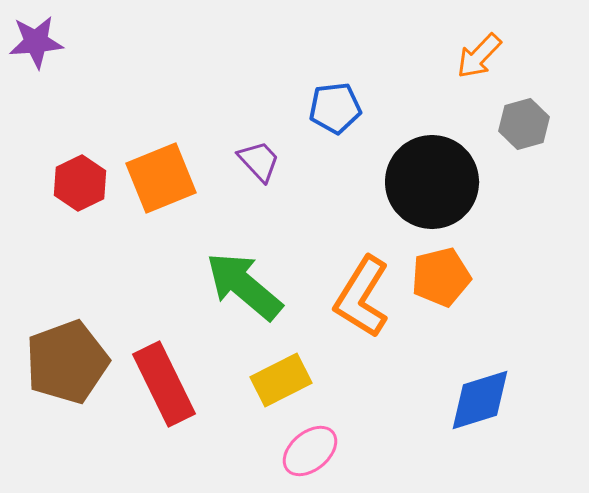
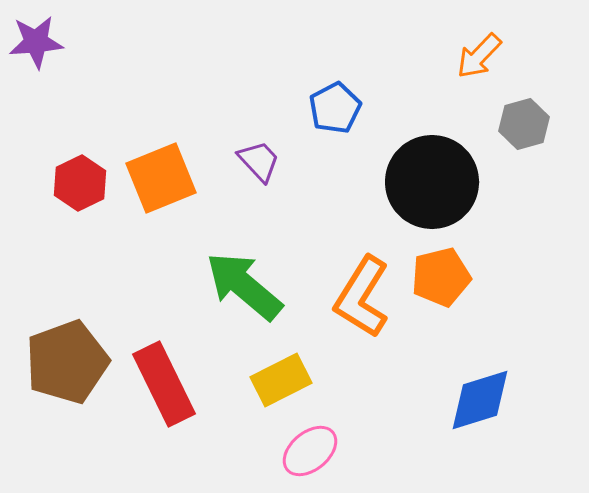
blue pentagon: rotated 21 degrees counterclockwise
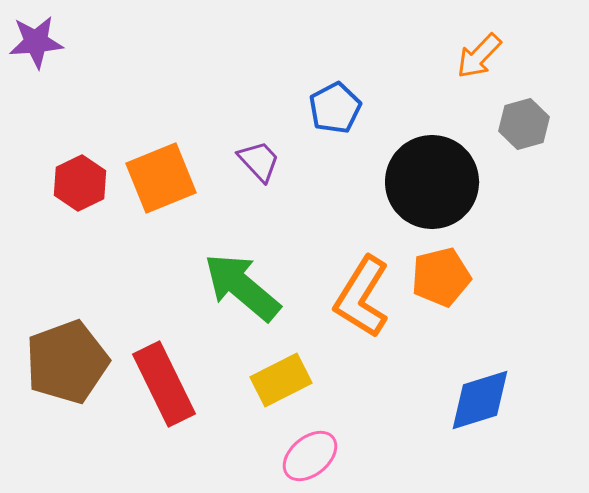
green arrow: moved 2 px left, 1 px down
pink ellipse: moved 5 px down
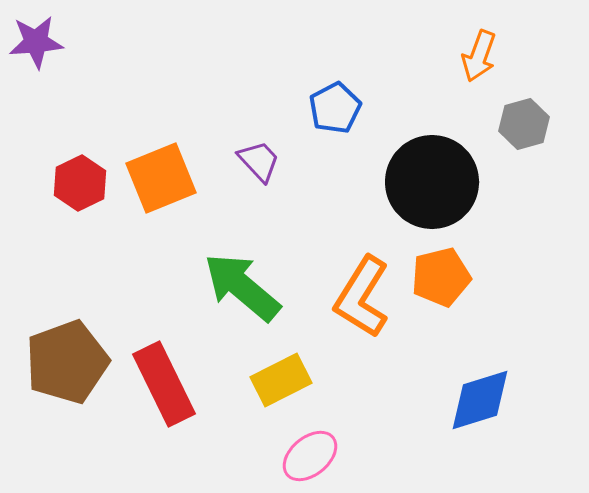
orange arrow: rotated 24 degrees counterclockwise
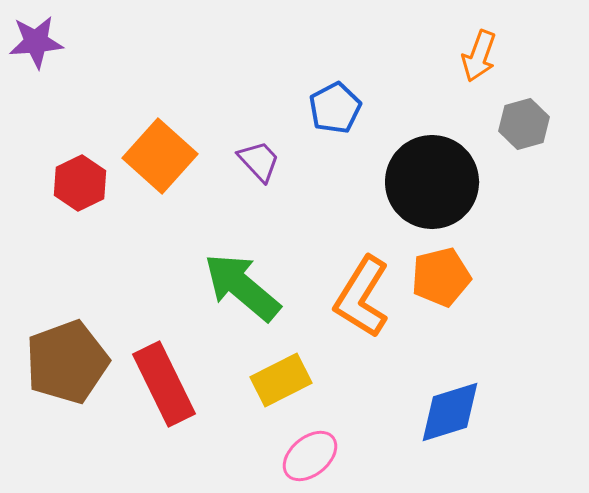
orange square: moved 1 px left, 22 px up; rotated 26 degrees counterclockwise
blue diamond: moved 30 px left, 12 px down
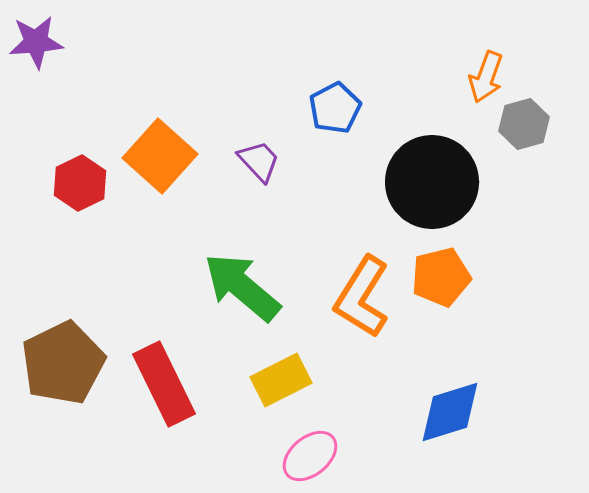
orange arrow: moved 7 px right, 21 px down
brown pentagon: moved 4 px left, 1 px down; rotated 6 degrees counterclockwise
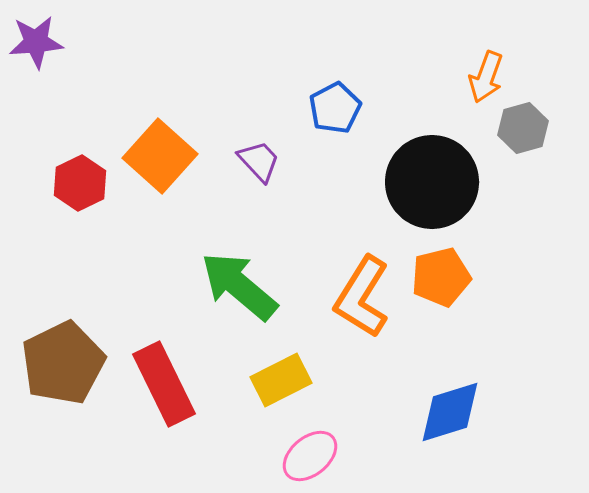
gray hexagon: moved 1 px left, 4 px down
green arrow: moved 3 px left, 1 px up
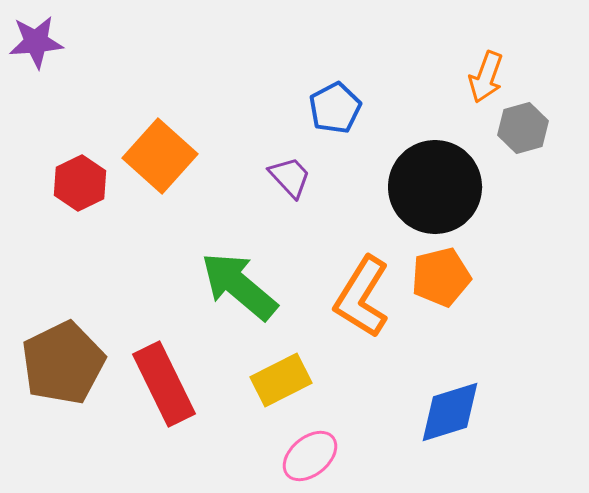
purple trapezoid: moved 31 px right, 16 px down
black circle: moved 3 px right, 5 px down
